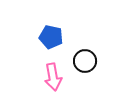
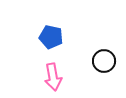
black circle: moved 19 px right
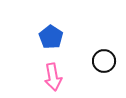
blue pentagon: rotated 20 degrees clockwise
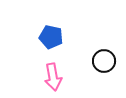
blue pentagon: rotated 20 degrees counterclockwise
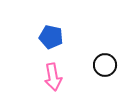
black circle: moved 1 px right, 4 px down
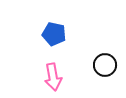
blue pentagon: moved 3 px right, 3 px up
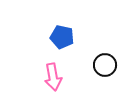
blue pentagon: moved 8 px right, 3 px down
